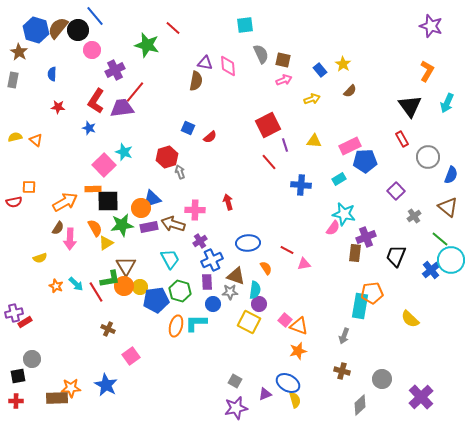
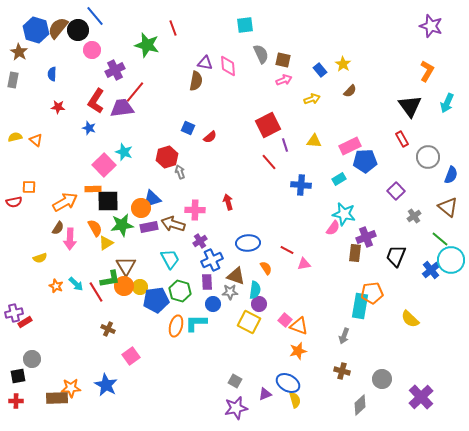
red line at (173, 28): rotated 28 degrees clockwise
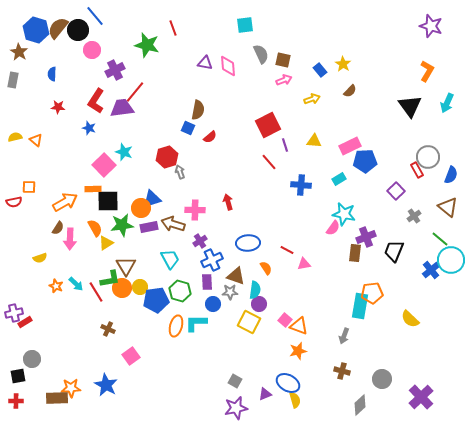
brown semicircle at (196, 81): moved 2 px right, 29 px down
red rectangle at (402, 139): moved 15 px right, 31 px down
black trapezoid at (396, 256): moved 2 px left, 5 px up
orange circle at (124, 286): moved 2 px left, 2 px down
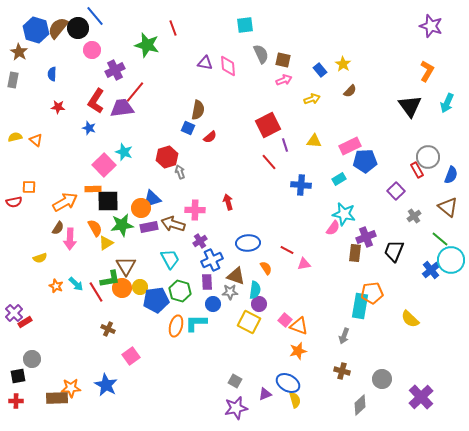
black circle at (78, 30): moved 2 px up
purple cross at (14, 313): rotated 30 degrees counterclockwise
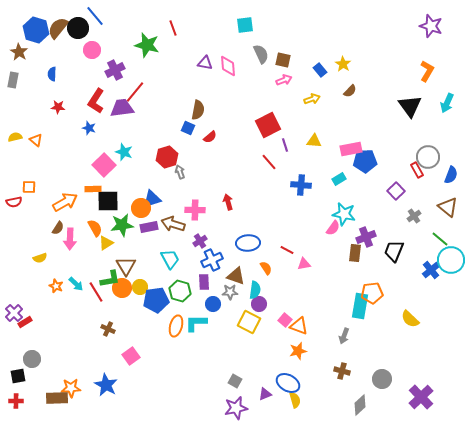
pink rectangle at (350, 146): moved 1 px right, 3 px down; rotated 15 degrees clockwise
purple rectangle at (207, 282): moved 3 px left
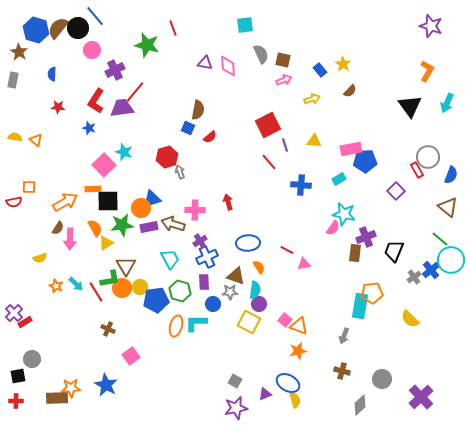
yellow semicircle at (15, 137): rotated 24 degrees clockwise
gray cross at (414, 216): moved 61 px down
blue cross at (212, 260): moved 5 px left, 3 px up
orange semicircle at (266, 268): moved 7 px left, 1 px up
